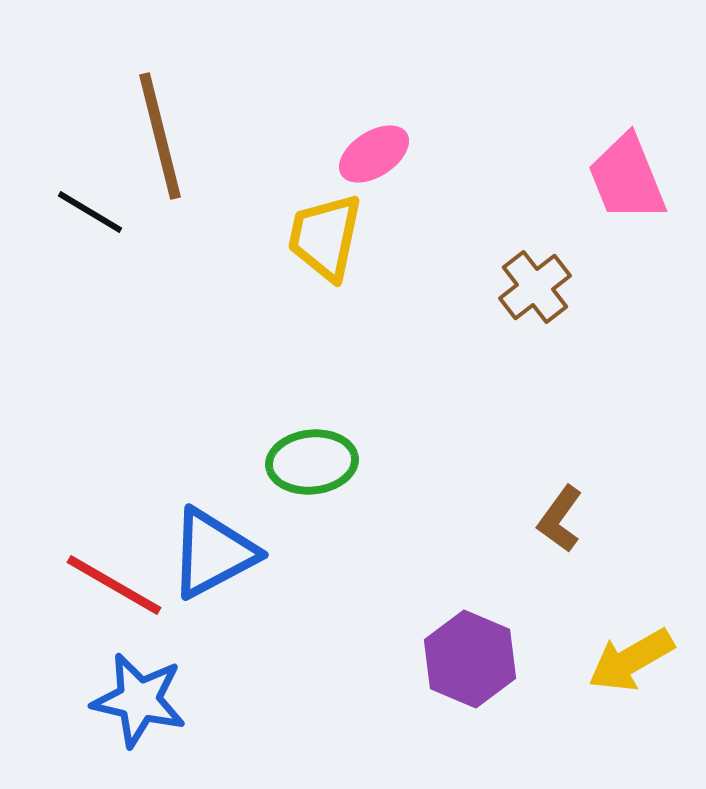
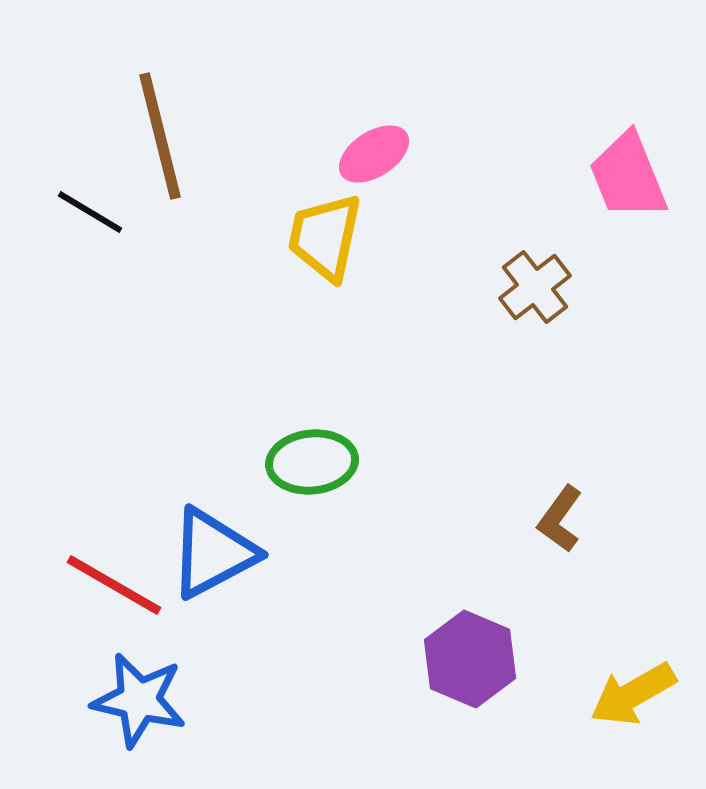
pink trapezoid: moved 1 px right, 2 px up
yellow arrow: moved 2 px right, 34 px down
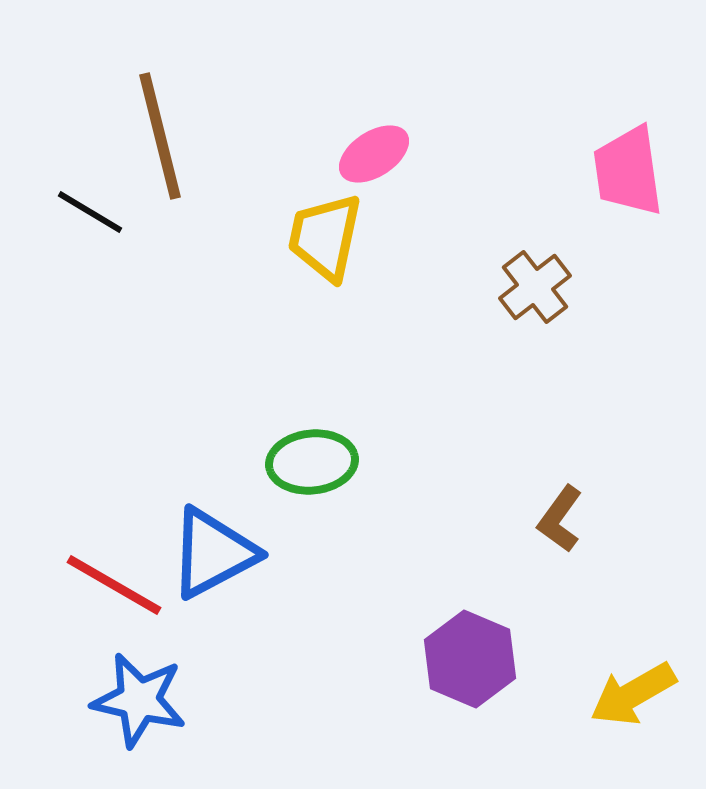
pink trapezoid: moved 5 px up; rotated 14 degrees clockwise
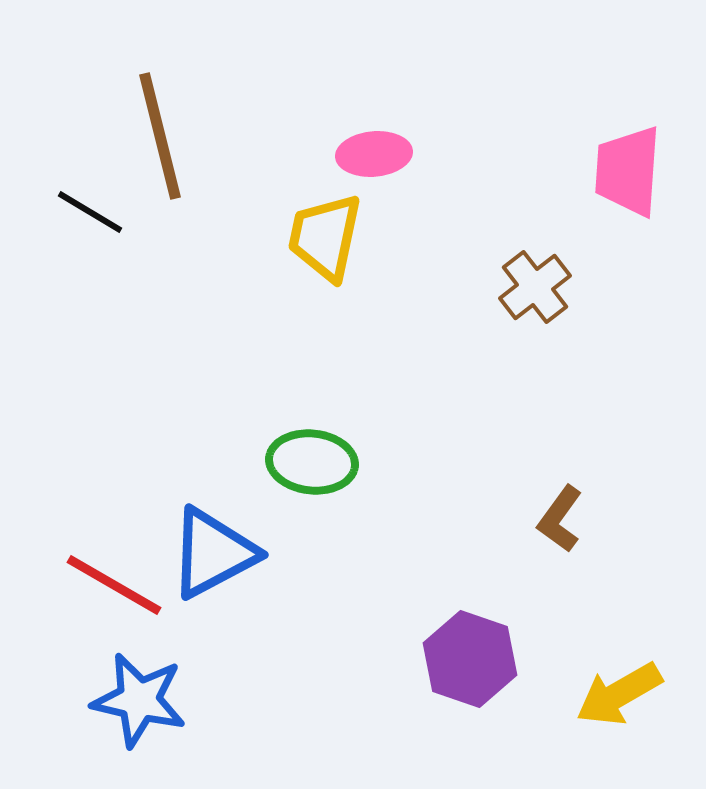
pink ellipse: rotated 28 degrees clockwise
pink trapezoid: rotated 12 degrees clockwise
green ellipse: rotated 12 degrees clockwise
purple hexagon: rotated 4 degrees counterclockwise
yellow arrow: moved 14 px left
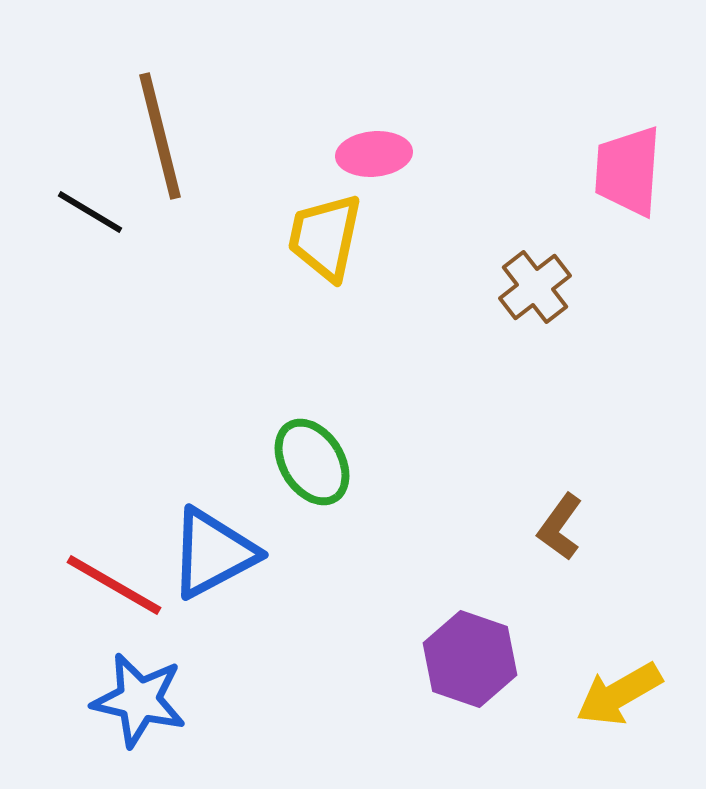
green ellipse: rotated 52 degrees clockwise
brown L-shape: moved 8 px down
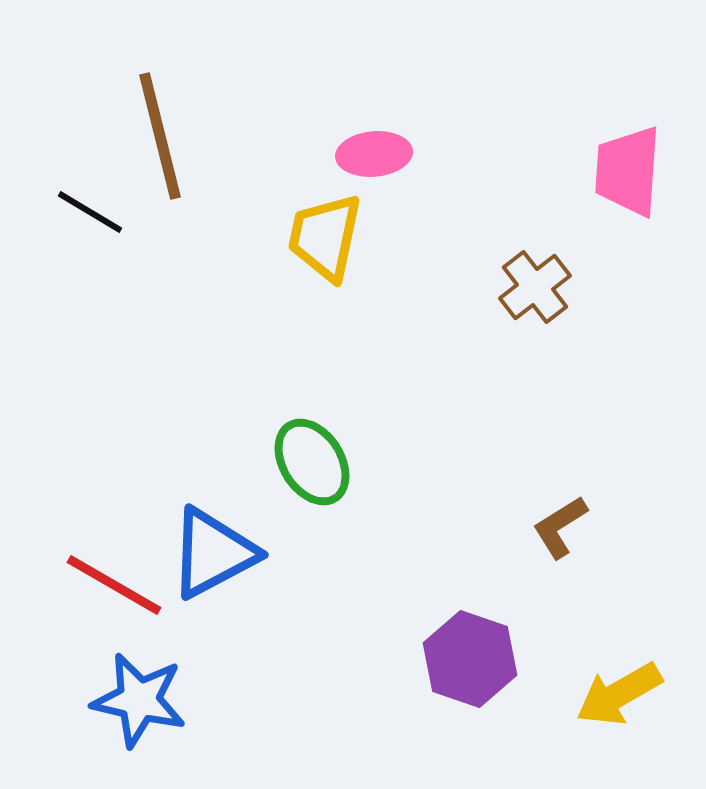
brown L-shape: rotated 22 degrees clockwise
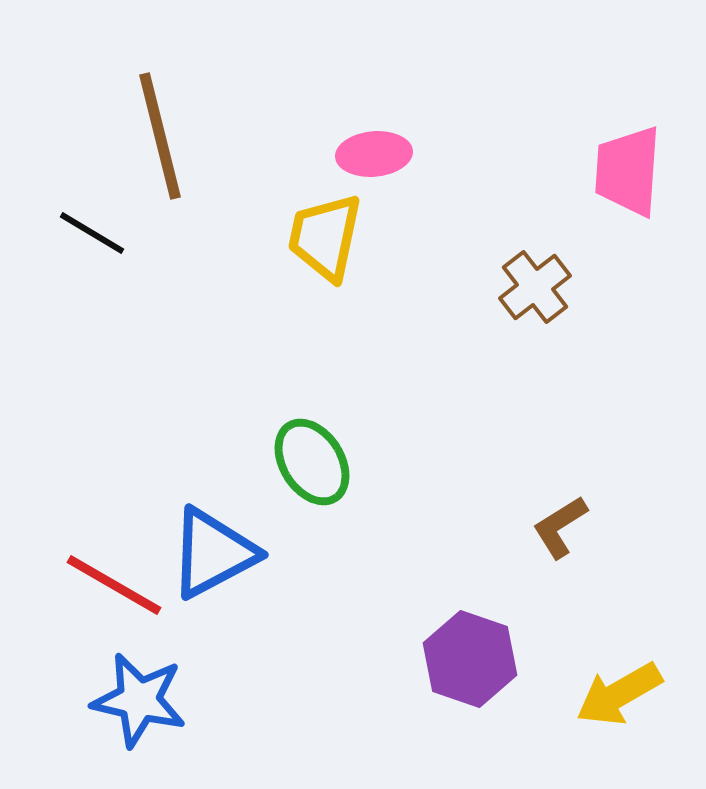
black line: moved 2 px right, 21 px down
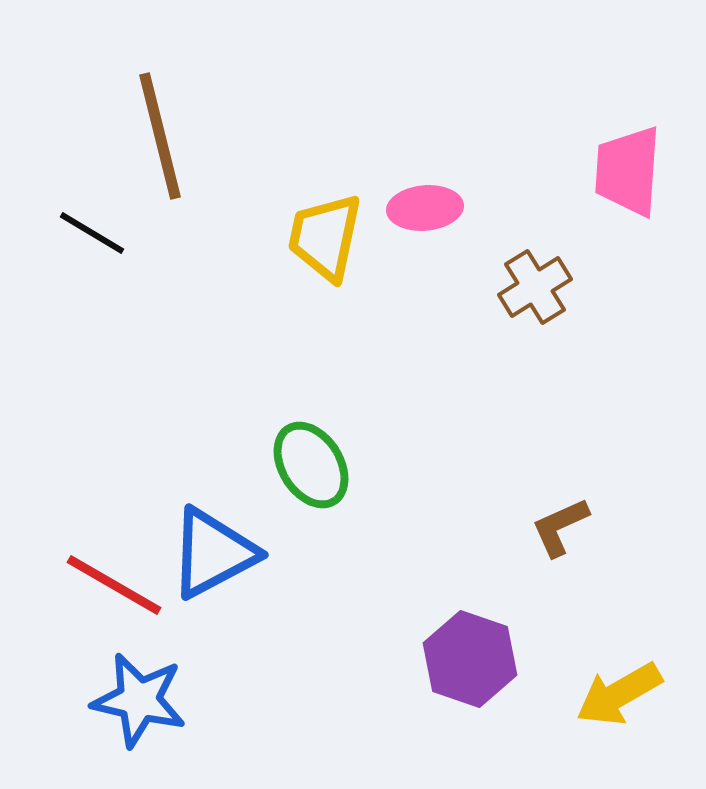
pink ellipse: moved 51 px right, 54 px down
brown cross: rotated 6 degrees clockwise
green ellipse: moved 1 px left, 3 px down
brown L-shape: rotated 8 degrees clockwise
